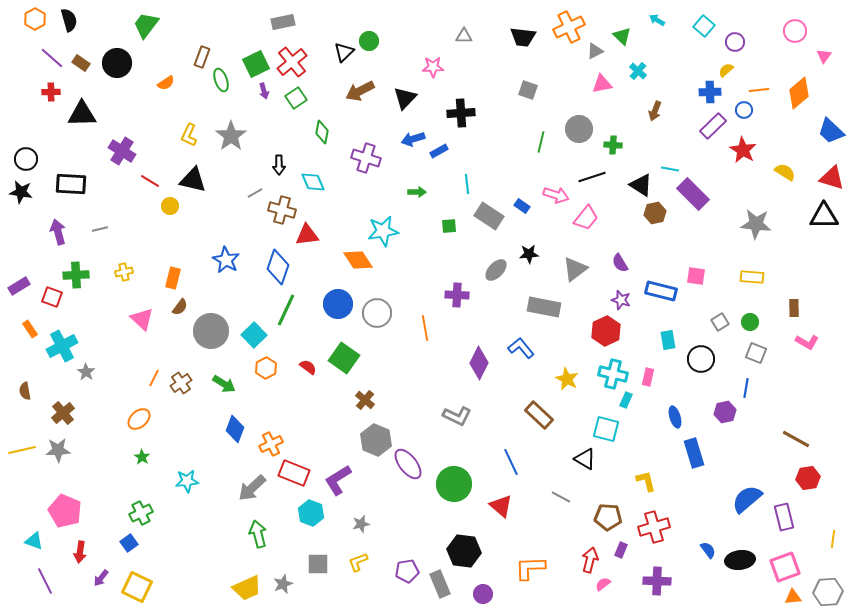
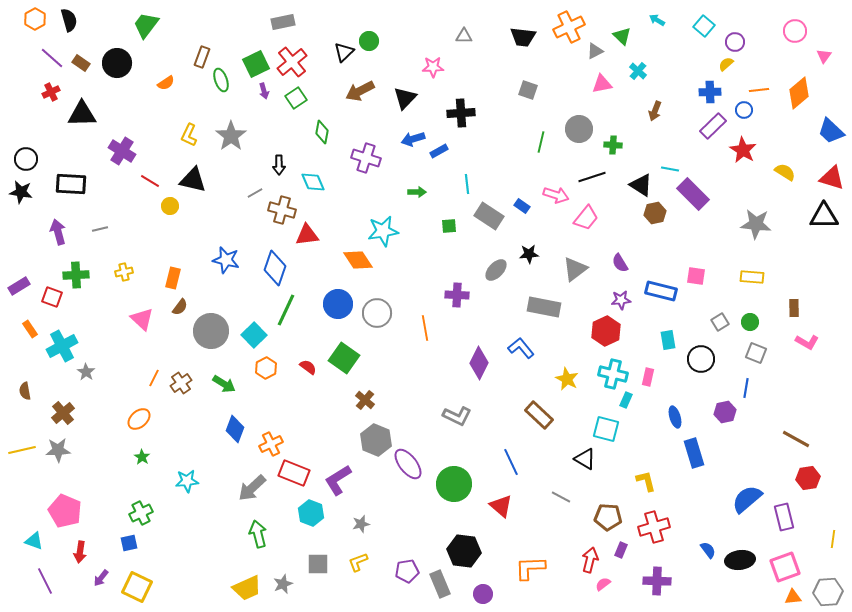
yellow semicircle at (726, 70): moved 6 px up
red cross at (51, 92): rotated 24 degrees counterclockwise
blue star at (226, 260): rotated 16 degrees counterclockwise
blue diamond at (278, 267): moved 3 px left, 1 px down
purple star at (621, 300): rotated 24 degrees counterclockwise
blue square at (129, 543): rotated 24 degrees clockwise
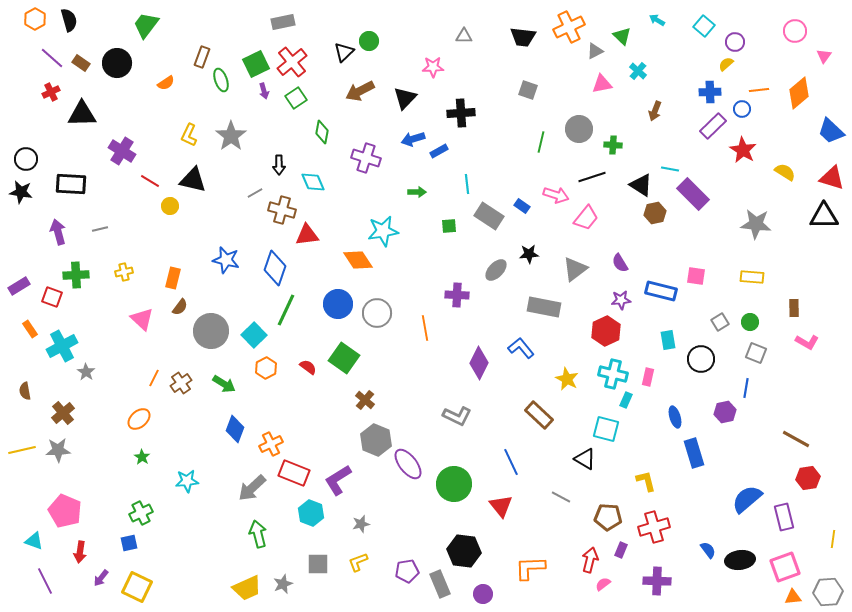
blue circle at (744, 110): moved 2 px left, 1 px up
red triangle at (501, 506): rotated 10 degrees clockwise
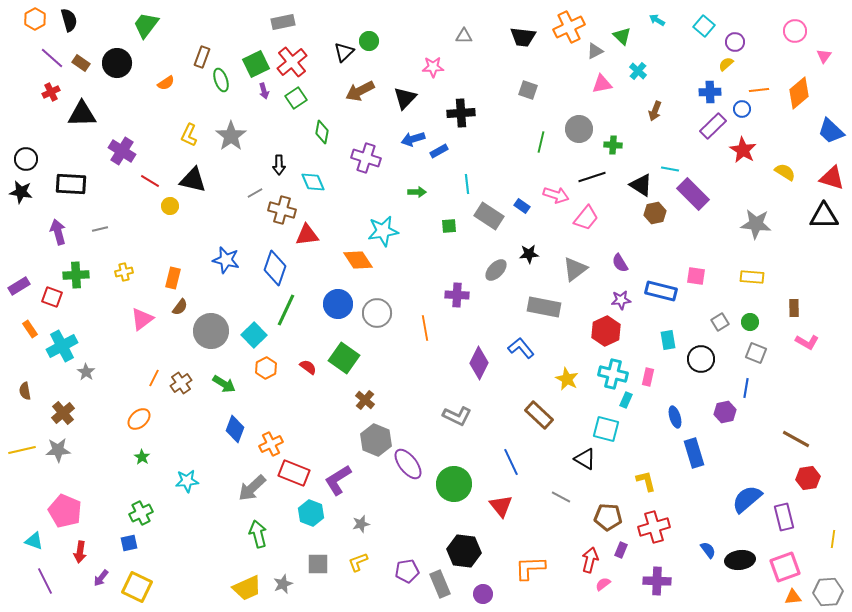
pink triangle at (142, 319): rotated 40 degrees clockwise
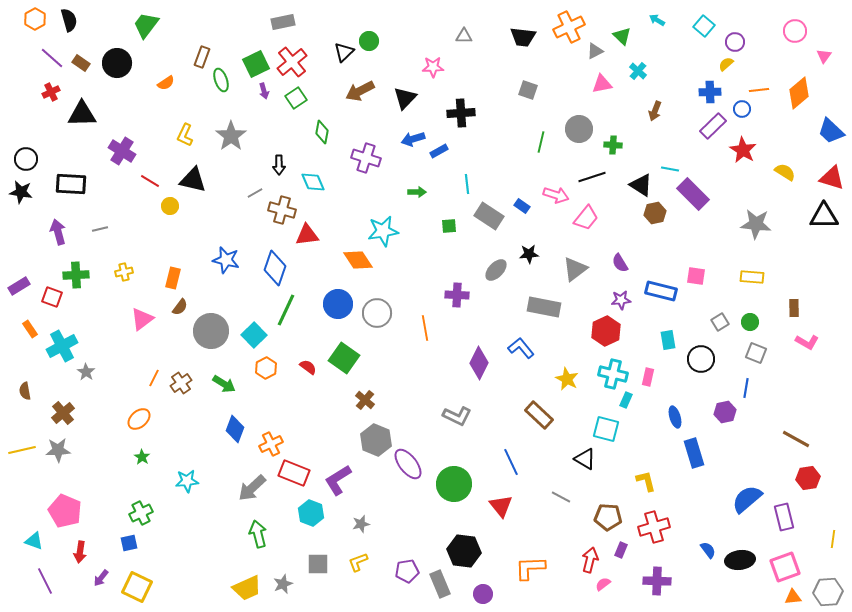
yellow L-shape at (189, 135): moved 4 px left
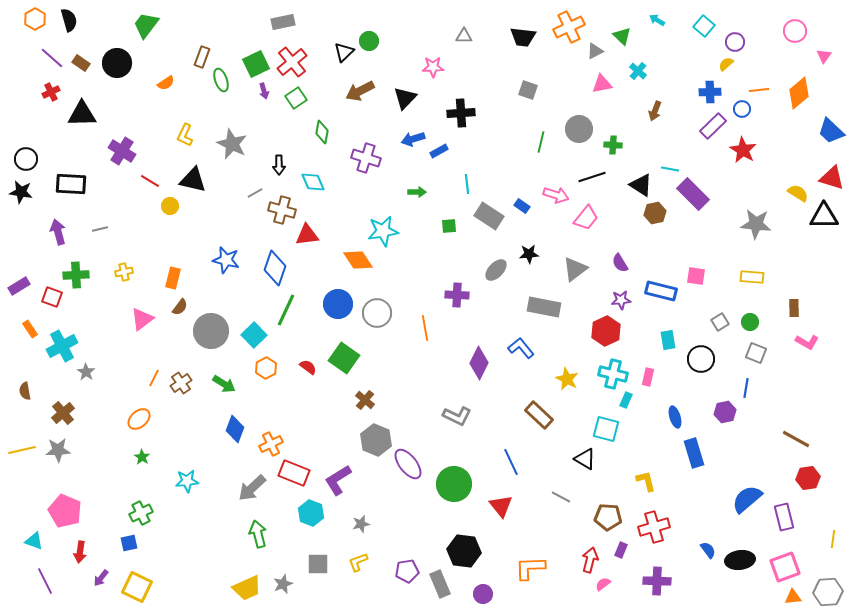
gray star at (231, 136): moved 1 px right, 8 px down; rotated 12 degrees counterclockwise
yellow semicircle at (785, 172): moved 13 px right, 21 px down
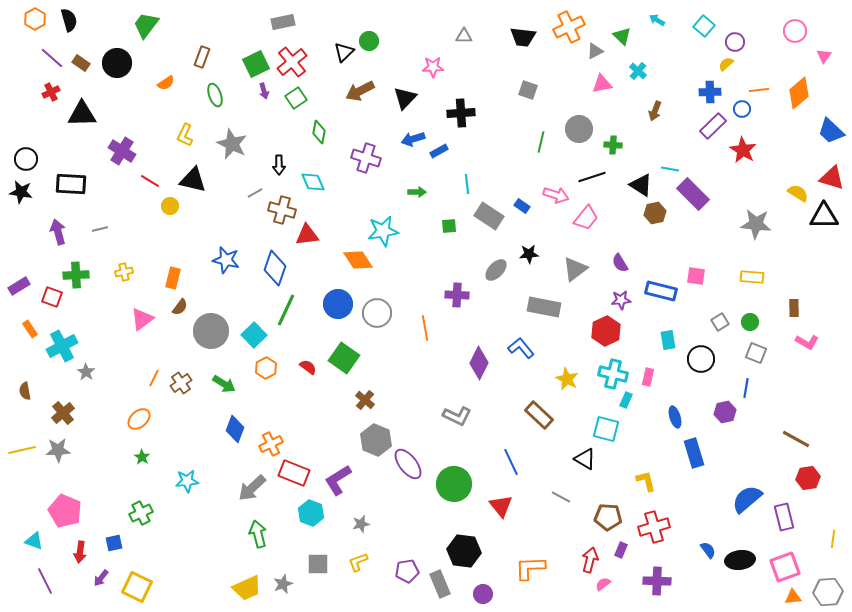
green ellipse at (221, 80): moved 6 px left, 15 px down
green diamond at (322, 132): moved 3 px left
blue square at (129, 543): moved 15 px left
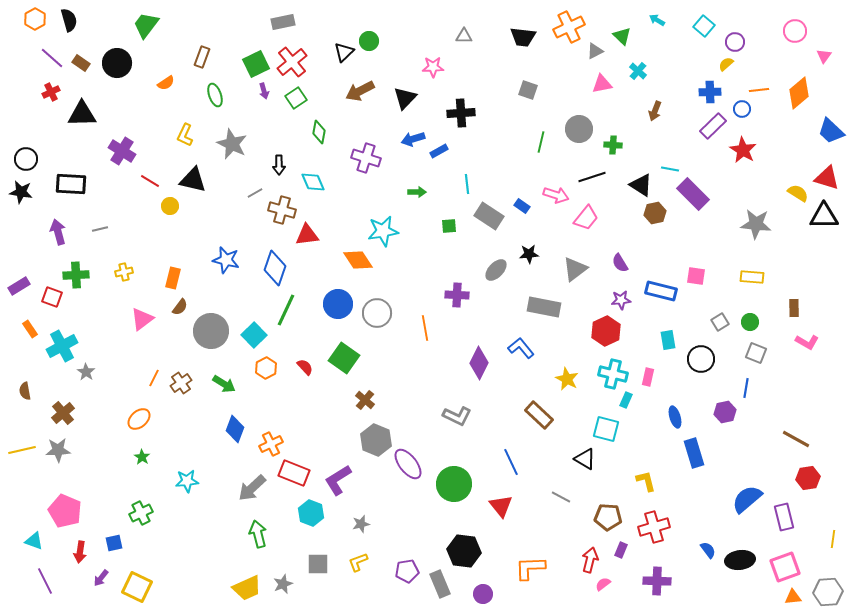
red triangle at (832, 178): moved 5 px left
red semicircle at (308, 367): moved 3 px left; rotated 12 degrees clockwise
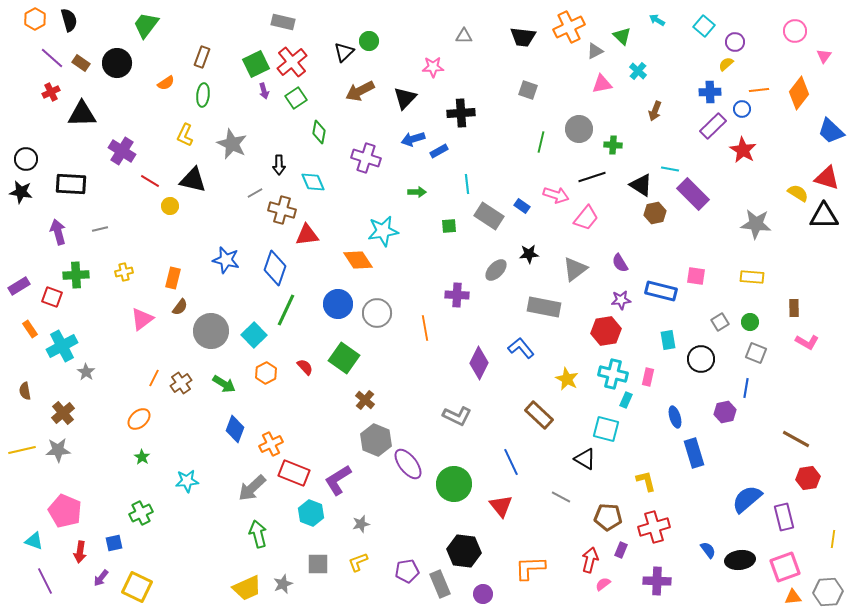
gray rectangle at (283, 22): rotated 25 degrees clockwise
orange diamond at (799, 93): rotated 12 degrees counterclockwise
green ellipse at (215, 95): moved 12 px left; rotated 25 degrees clockwise
red hexagon at (606, 331): rotated 16 degrees clockwise
orange hexagon at (266, 368): moved 5 px down
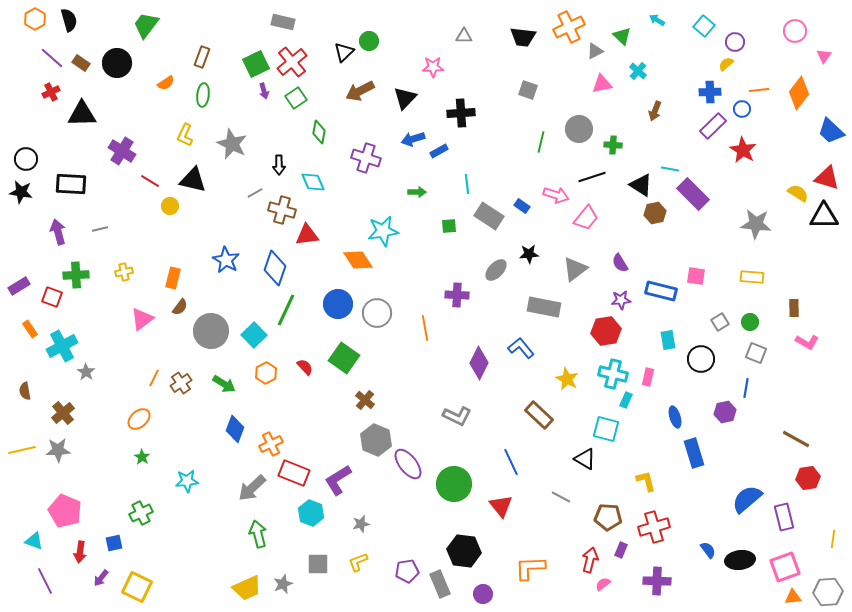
blue star at (226, 260): rotated 16 degrees clockwise
